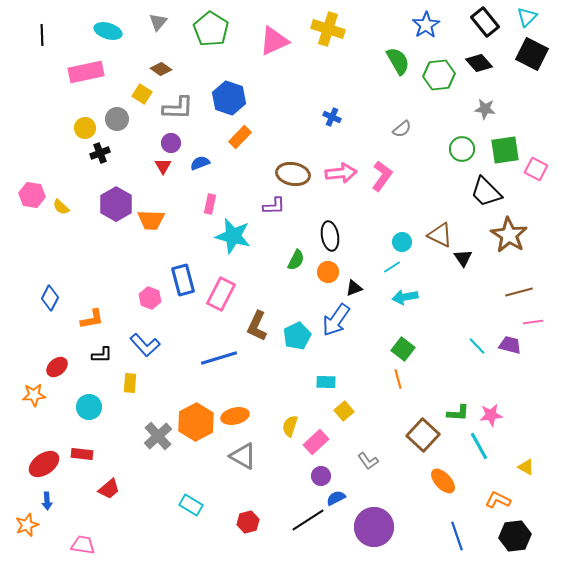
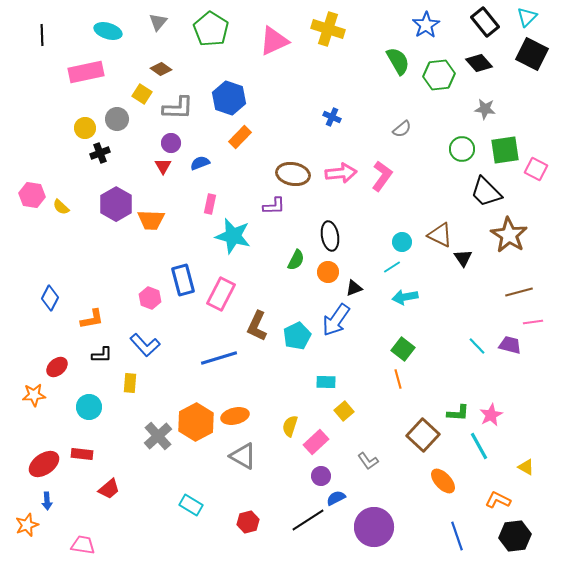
pink star at (491, 415): rotated 20 degrees counterclockwise
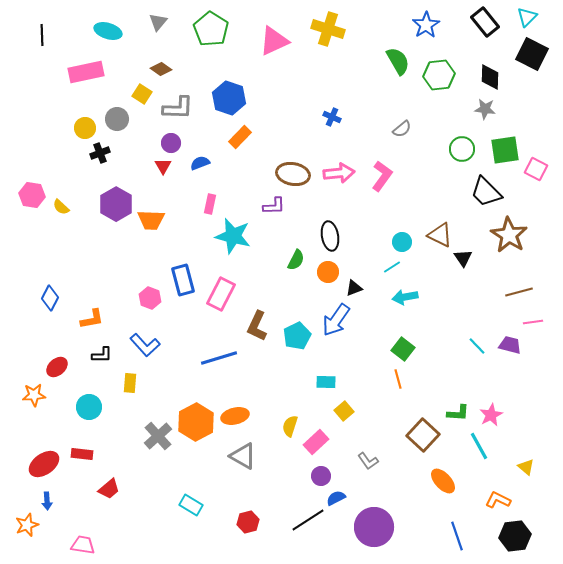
black diamond at (479, 63): moved 11 px right, 14 px down; rotated 44 degrees clockwise
pink arrow at (341, 173): moved 2 px left
yellow triangle at (526, 467): rotated 12 degrees clockwise
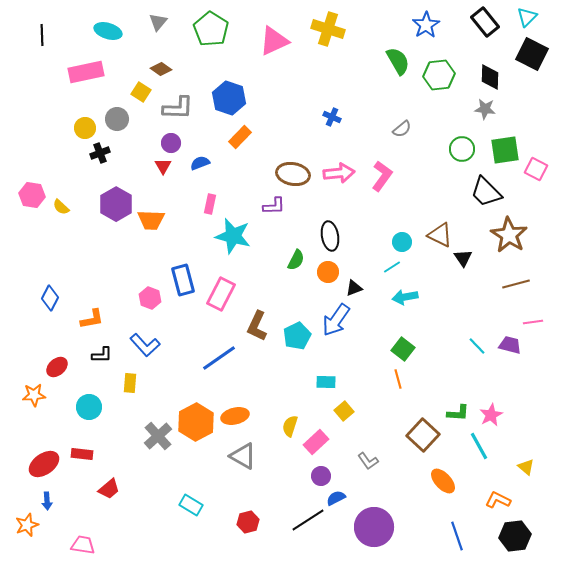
yellow square at (142, 94): moved 1 px left, 2 px up
brown line at (519, 292): moved 3 px left, 8 px up
blue line at (219, 358): rotated 18 degrees counterclockwise
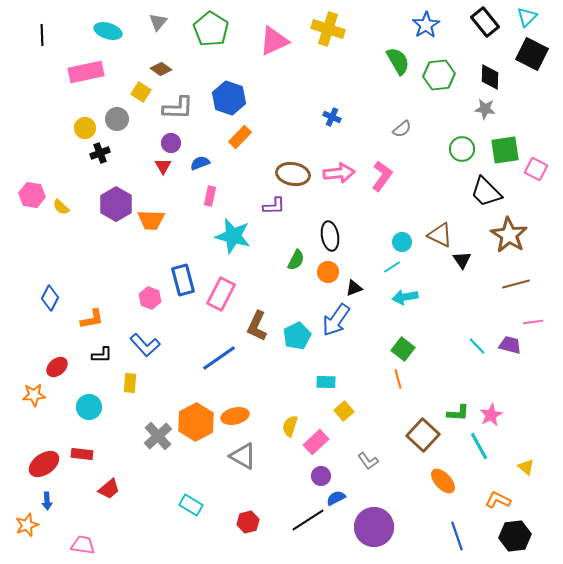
pink rectangle at (210, 204): moved 8 px up
black triangle at (463, 258): moved 1 px left, 2 px down
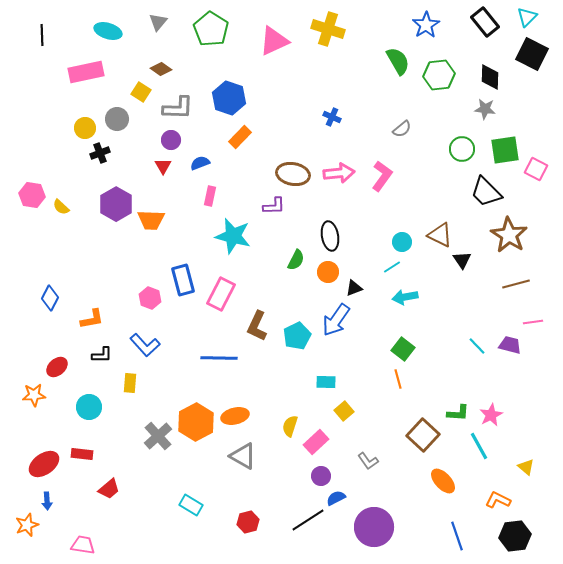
purple circle at (171, 143): moved 3 px up
blue line at (219, 358): rotated 36 degrees clockwise
